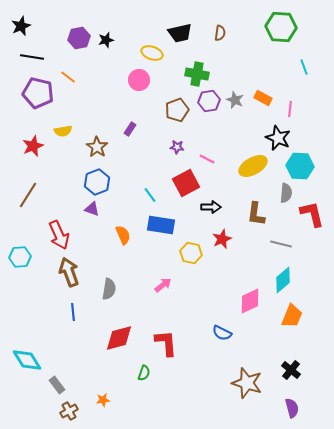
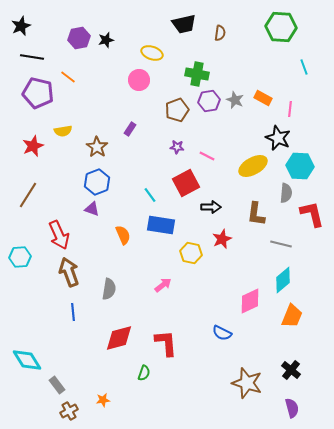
black trapezoid at (180, 33): moved 4 px right, 9 px up
pink line at (207, 159): moved 3 px up
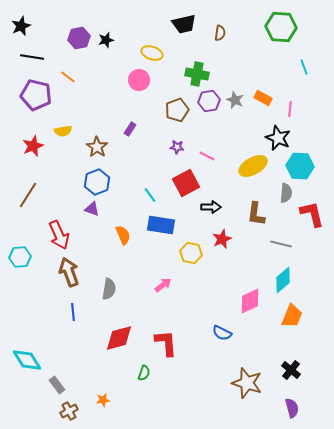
purple pentagon at (38, 93): moved 2 px left, 2 px down
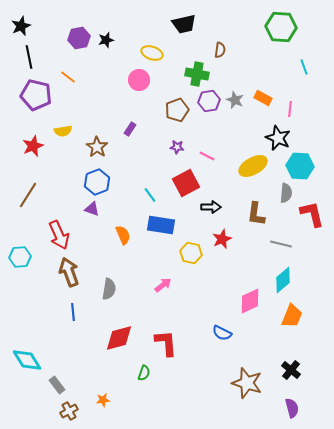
brown semicircle at (220, 33): moved 17 px down
black line at (32, 57): moved 3 px left; rotated 70 degrees clockwise
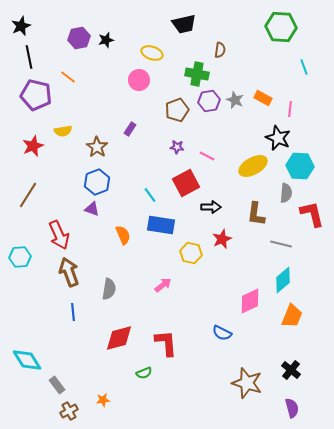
green semicircle at (144, 373): rotated 49 degrees clockwise
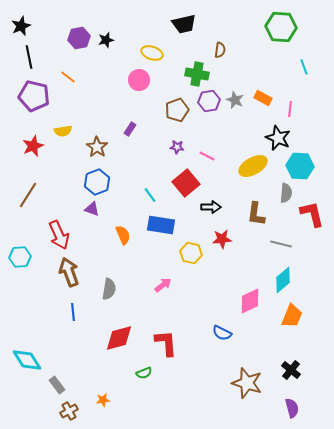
purple pentagon at (36, 95): moved 2 px left, 1 px down
red square at (186, 183): rotated 12 degrees counterclockwise
red star at (222, 239): rotated 18 degrees clockwise
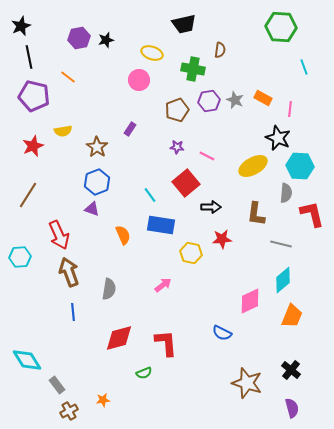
green cross at (197, 74): moved 4 px left, 5 px up
